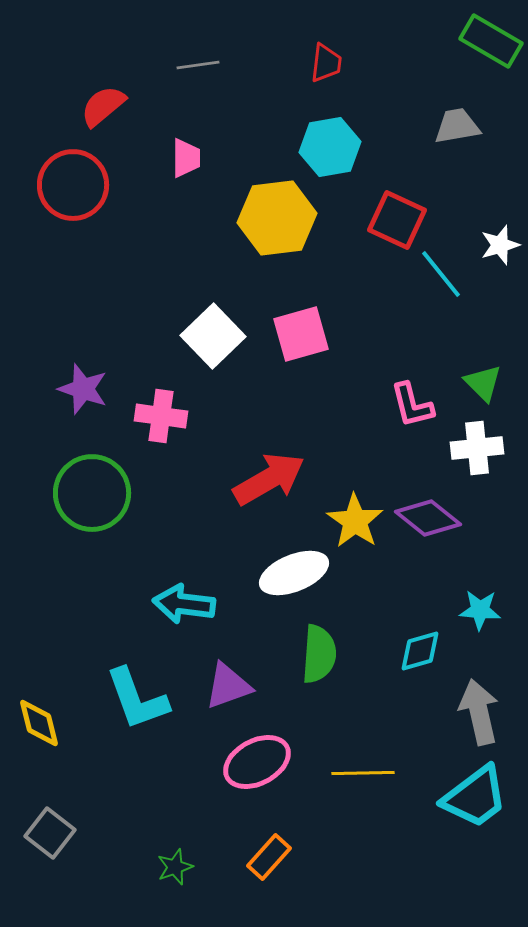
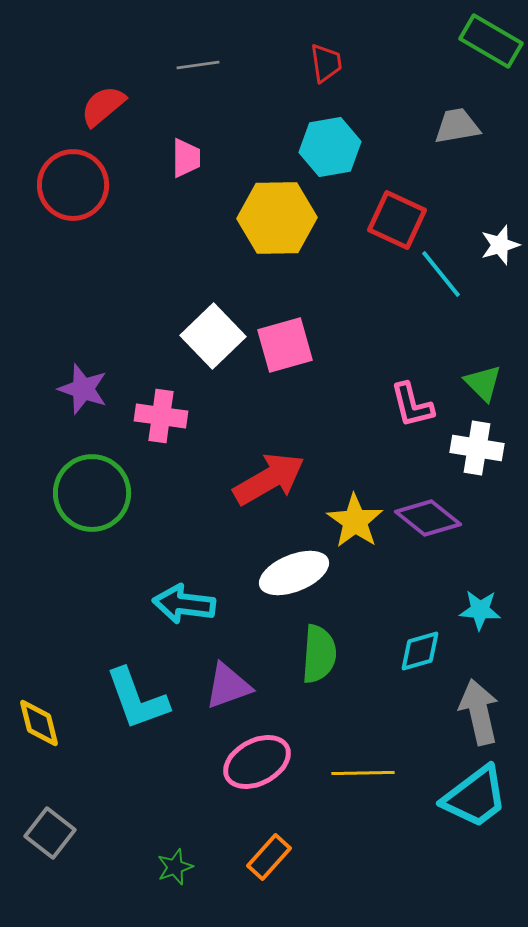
red trapezoid: rotated 15 degrees counterclockwise
yellow hexagon: rotated 6 degrees clockwise
pink square: moved 16 px left, 11 px down
white cross: rotated 15 degrees clockwise
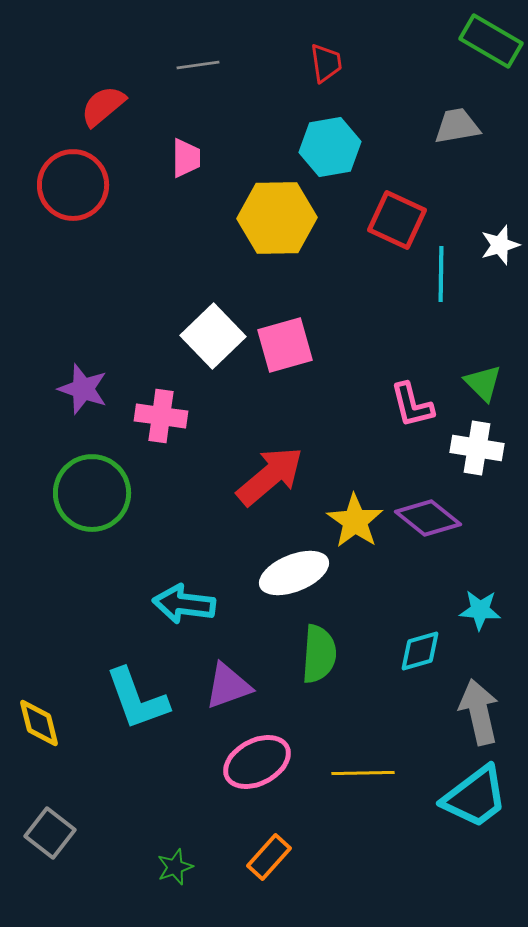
cyan line: rotated 40 degrees clockwise
red arrow: moved 1 px right, 3 px up; rotated 10 degrees counterclockwise
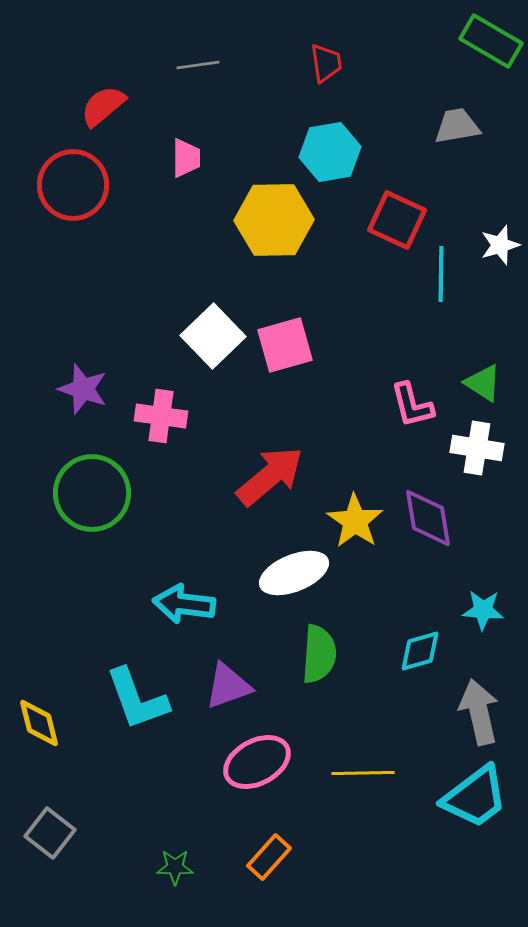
cyan hexagon: moved 5 px down
yellow hexagon: moved 3 px left, 2 px down
green triangle: rotated 12 degrees counterclockwise
purple diamond: rotated 42 degrees clockwise
cyan star: moved 3 px right
green star: rotated 21 degrees clockwise
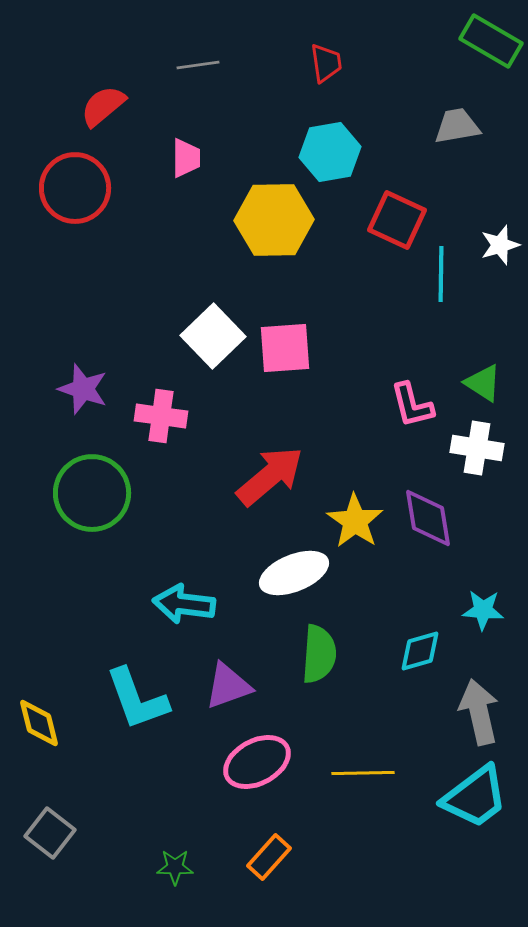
red circle: moved 2 px right, 3 px down
pink square: moved 3 px down; rotated 12 degrees clockwise
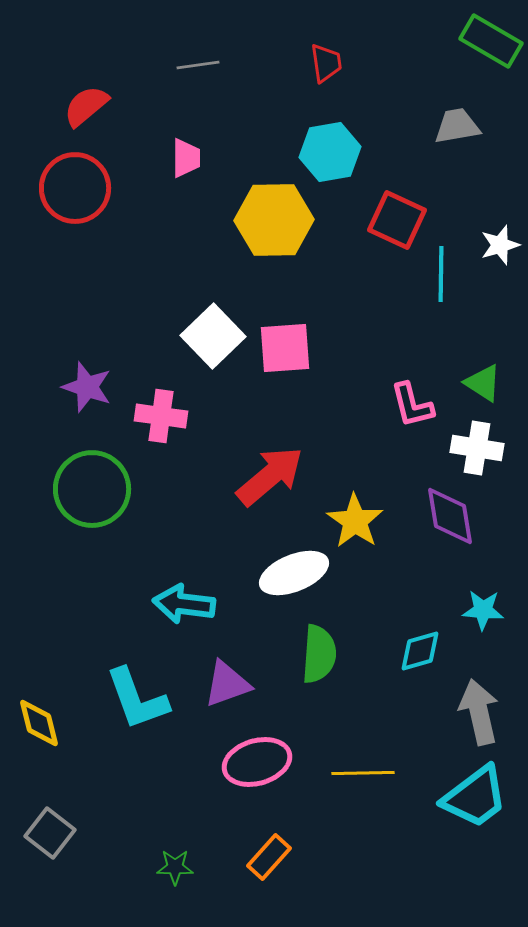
red semicircle: moved 17 px left
purple star: moved 4 px right, 2 px up
green circle: moved 4 px up
purple diamond: moved 22 px right, 2 px up
purple triangle: moved 1 px left, 2 px up
pink ellipse: rotated 12 degrees clockwise
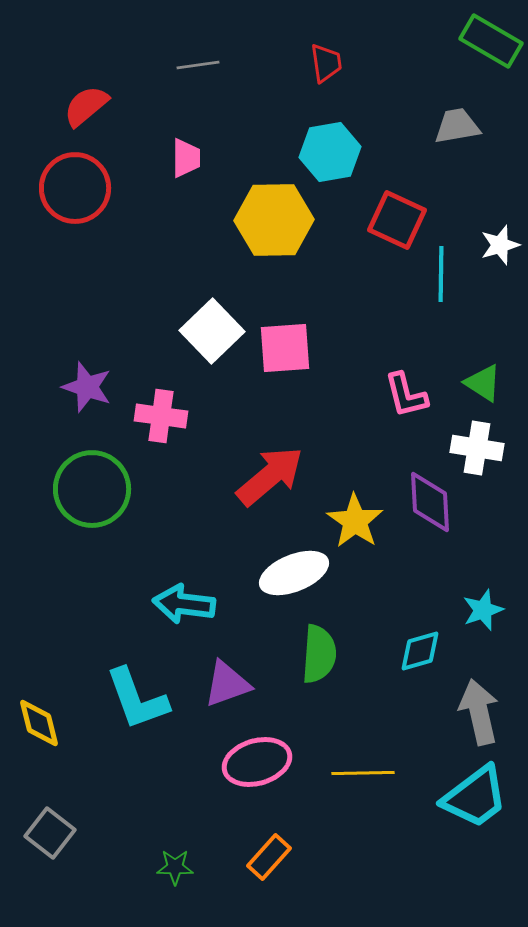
white square: moved 1 px left, 5 px up
pink L-shape: moved 6 px left, 10 px up
purple diamond: moved 20 px left, 14 px up; rotated 6 degrees clockwise
cyan star: rotated 24 degrees counterclockwise
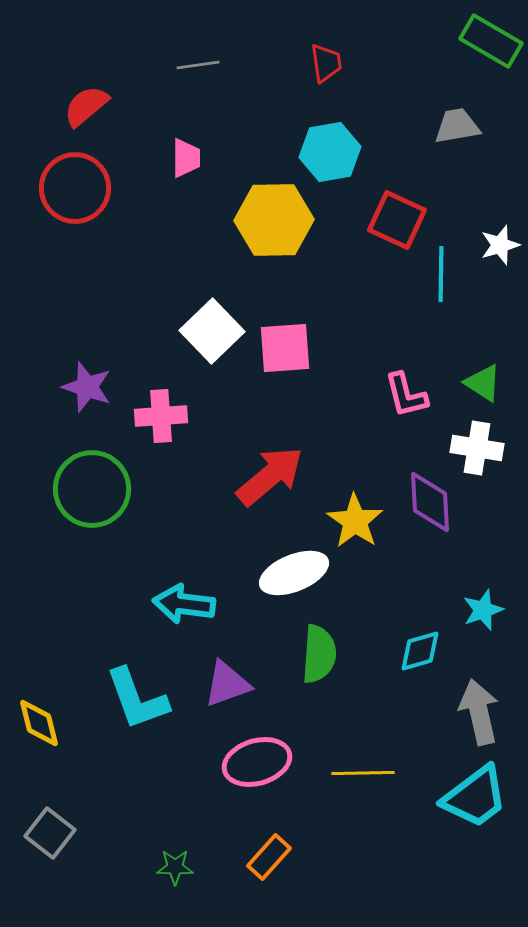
pink cross: rotated 12 degrees counterclockwise
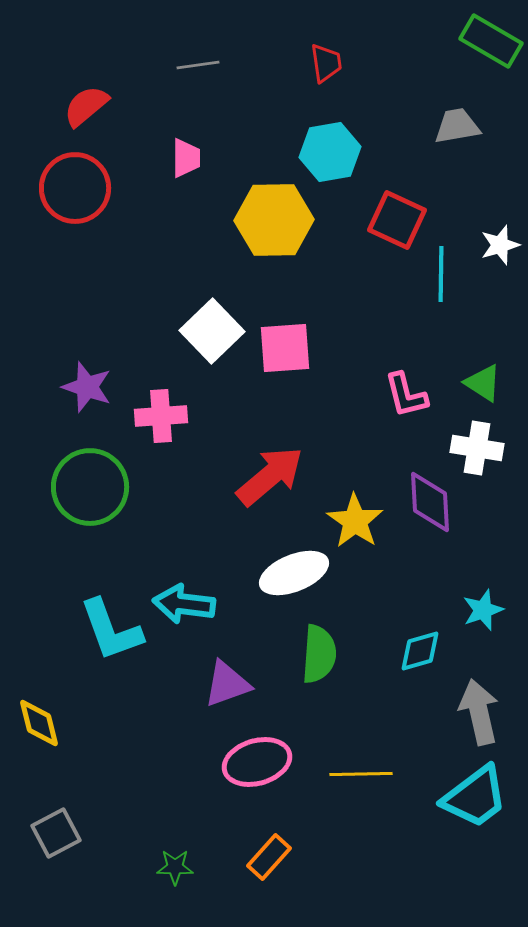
green circle: moved 2 px left, 2 px up
cyan L-shape: moved 26 px left, 69 px up
yellow line: moved 2 px left, 1 px down
gray square: moved 6 px right; rotated 24 degrees clockwise
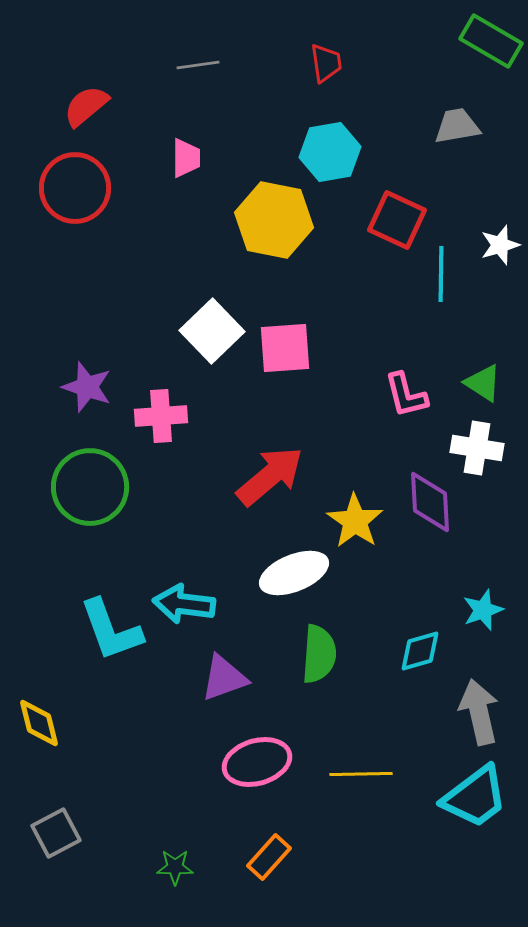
yellow hexagon: rotated 12 degrees clockwise
purple triangle: moved 3 px left, 6 px up
